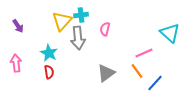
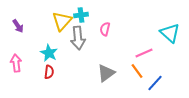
red semicircle: rotated 16 degrees clockwise
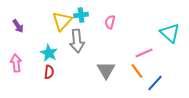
pink semicircle: moved 5 px right, 7 px up
gray arrow: moved 1 px left, 3 px down
gray triangle: moved 3 px up; rotated 24 degrees counterclockwise
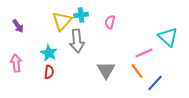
cyan triangle: moved 2 px left, 4 px down
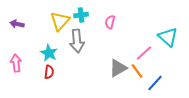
yellow triangle: moved 2 px left
purple arrow: moved 1 px left, 2 px up; rotated 136 degrees clockwise
pink line: rotated 18 degrees counterclockwise
gray triangle: moved 12 px right, 2 px up; rotated 30 degrees clockwise
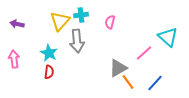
pink arrow: moved 2 px left, 4 px up
orange line: moved 9 px left, 11 px down
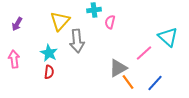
cyan cross: moved 13 px right, 5 px up
purple arrow: rotated 72 degrees counterclockwise
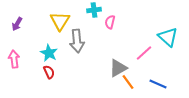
yellow triangle: rotated 10 degrees counterclockwise
red semicircle: rotated 32 degrees counterclockwise
blue line: moved 3 px right, 1 px down; rotated 72 degrees clockwise
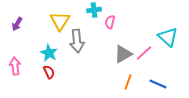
pink arrow: moved 1 px right, 7 px down
gray triangle: moved 5 px right, 14 px up
orange line: rotated 56 degrees clockwise
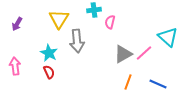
yellow triangle: moved 1 px left, 2 px up
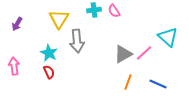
pink semicircle: moved 4 px right, 11 px up; rotated 48 degrees counterclockwise
pink arrow: moved 1 px left
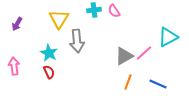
cyan triangle: rotated 50 degrees clockwise
gray triangle: moved 1 px right, 2 px down
